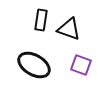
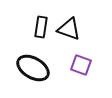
black rectangle: moved 7 px down
black ellipse: moved 1 px left, 3 px down
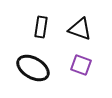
black triangle: moved 11 px right
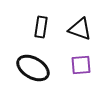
purple square: rotated 25 degrees counterclockwise
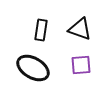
black rectangle: moved 3 px down
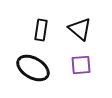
black triangle: rotated 20 degrees clockwise
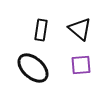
black ellipse: rotated 12 degrees clockwise
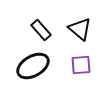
black rectangle: rotated 50 degrees counterclockwise
black ellipse: moved 2 px up; rotated 72 degrees counterclockwise
